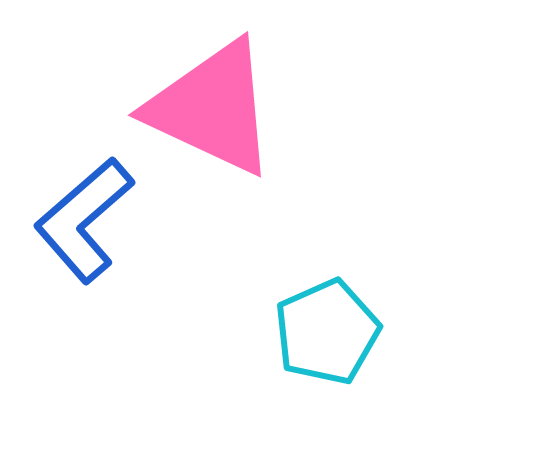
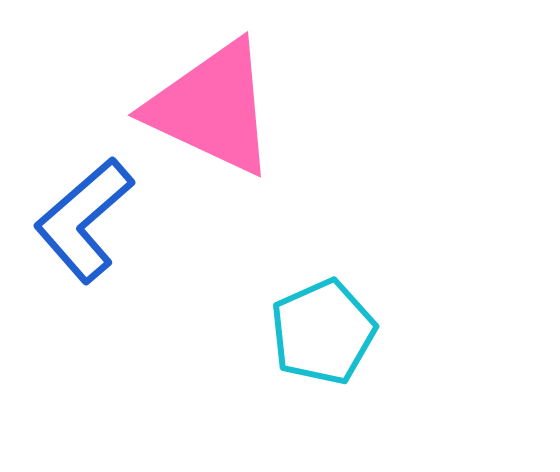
cyan pentagon: moved 4 px left
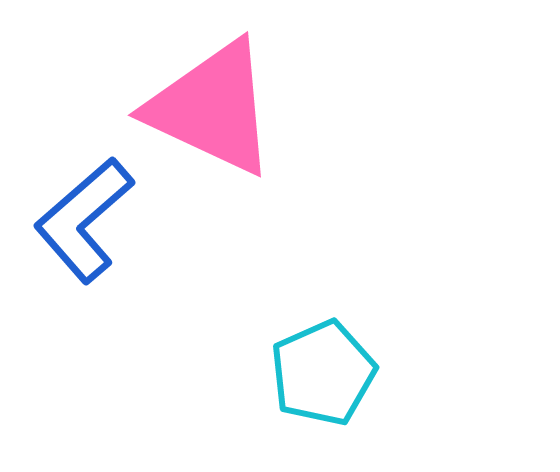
cyan pentagon: moved 41 px down
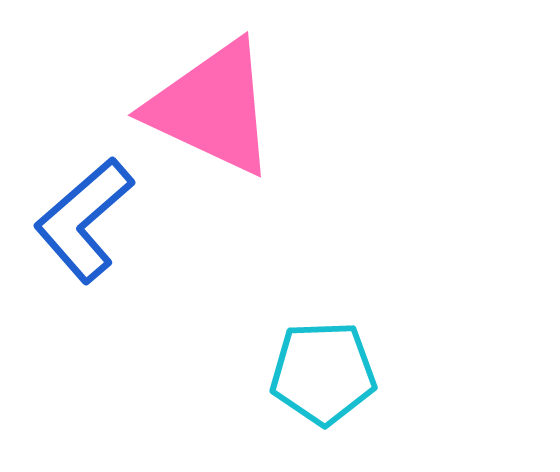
cyan pentagon: rotated 22 degrees clockwise
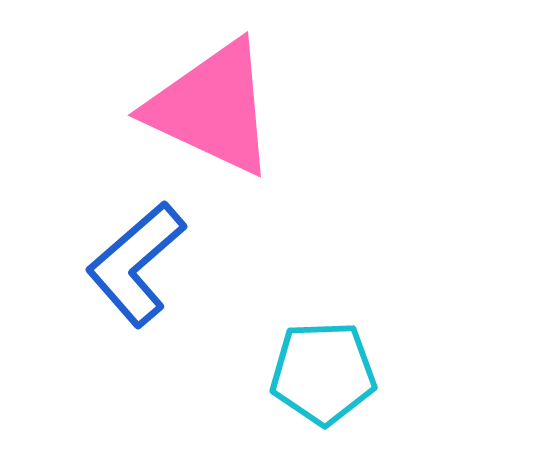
blue L-shape: moved 52 px right, 44 px down
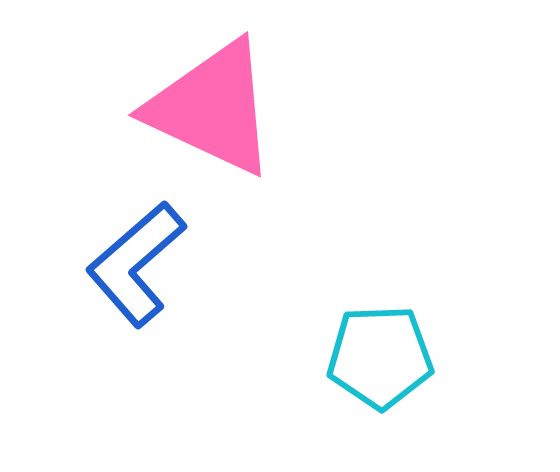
cyan pentagon: moved 57 px right, 16 px up
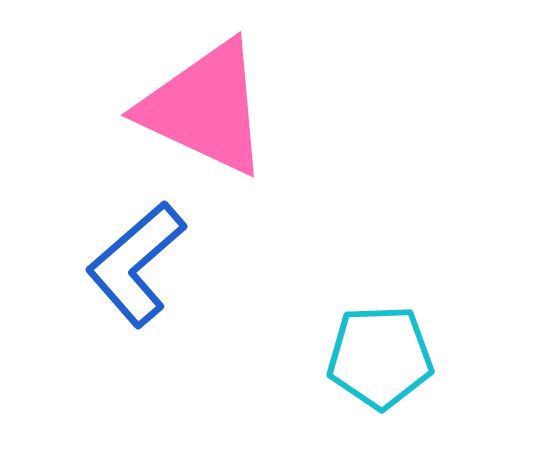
pink triangle: moved 7 px left
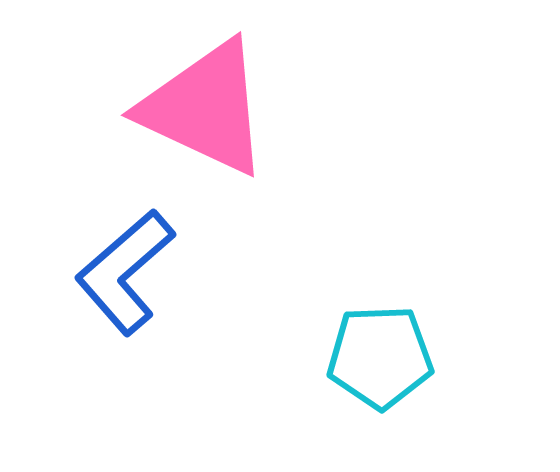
blue L-shape: moved 11 px left, 8 px down
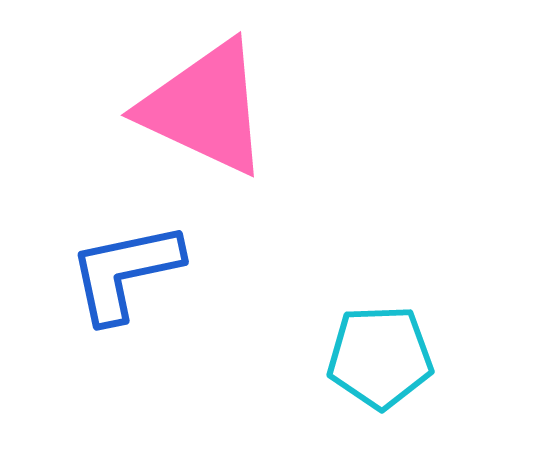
blue L-shape: rotated 29 degrees clockwise
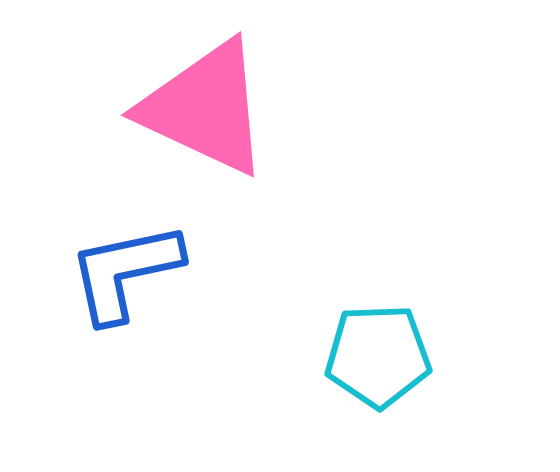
cyan pentagon: moved 2 px left, 1 px up
